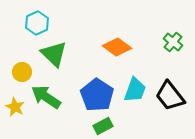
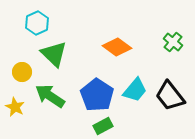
cyan trapezoid: rotated 20 degrees clockwise
green arrow: moved 4 px right, 1 px up
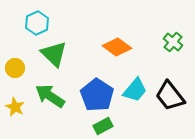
yellow circle: moved 7 px left, 4 px up
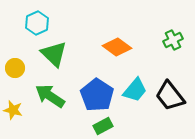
green cross: moved 2 px up; rotated 24 degrees clockwise
yellow star: moved 2 px left, 3 px down; rotated 12 degrees counterclockwise
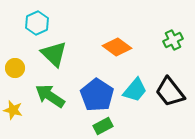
black trapezoid: moved 4 px up
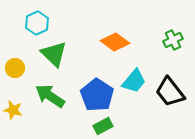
orange diamond: moved 2 px left, 5 px up
cyan trapezoid: moved 1 px left, 9 px up
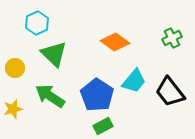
green cross: moved 1 px left, 2 px up
yellow star: moved 1 px up; rotated 30 degrees counterclockwise
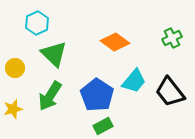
green arrow: rotated 92 degrees counterclockwise
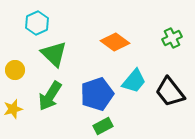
yellow circle: moved 2 px down
blue pentagon: moved 1 px up; rotated 20 degrees clockwise
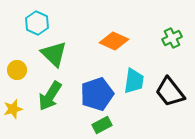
cyan hexagon: rotated 10 degrees counterclockwise
orange diamond: moved 1 px left, 1 px up; rotated 12 degrees counterclockwise
yellow circle: moved 2 px right
cyan trapezoid: rotated 32 degrees counterclockwise
green rectangle: moved 1 px left, 1 px up
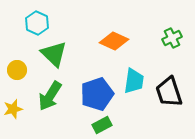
black trapezoid: moved 1 px left; rotated 20 degrees clockwise
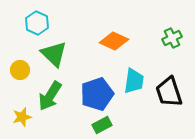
yellow circle: moved 3 px right
yellow star: moved 9 px right, 8 px down
